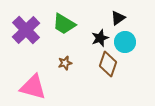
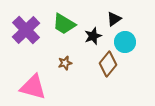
black triangle: moved 4 px left, 1 px down
black star: moved 7 px left, 2 px up
brown diamond: rotated 20 degrees clockwise
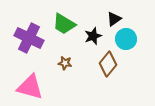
purple cross: moved 3 px right, 8 px down; rotated 20 degrees counterclockwise
cyan circle: moved 1 px right, 3 px up
brown star: rotated 24 degrees clockwise
pink triangle: moved 3 px left
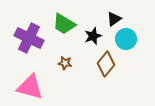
brown diamond: moved 2 px left
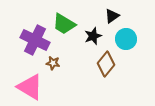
black triangle: moved 2 px left, 3 px up
purple cross: moved 6 px right, 2 px down
brown star: moved 12 px left
pink triangle: rotated 16 degrees clockwise
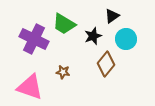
purple cross: moved 1 px left, 1 px up
brown star: moved 10 px right, 9 px down
pink triangle: rotated 12 degrees counterclockwise
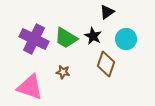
black triangle: moved 5 px left, 4 px up
green trapezoid: moved 2 px right, 14 px down
black star: rotated 24 degrees counterclockwise
brown diamond: rotated 20 degrees counterclockwise
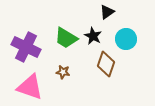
purple cross: moved 8 px left, 8 px down
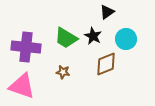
purple cross: rotated 20 degrees counterclockwise
brown diamond: rotated 50 degrees clockwise
pink triangle: moved 8 px left, 1 px up
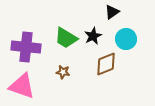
black triangle: moved 5 px right
black star: rotated 18 degrees clockwise
